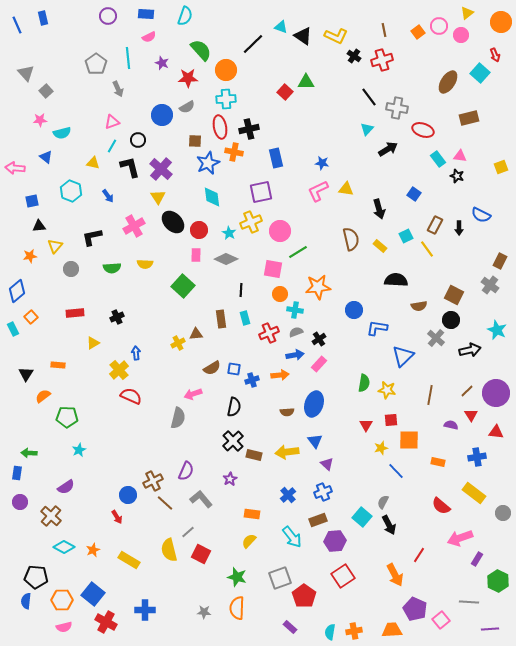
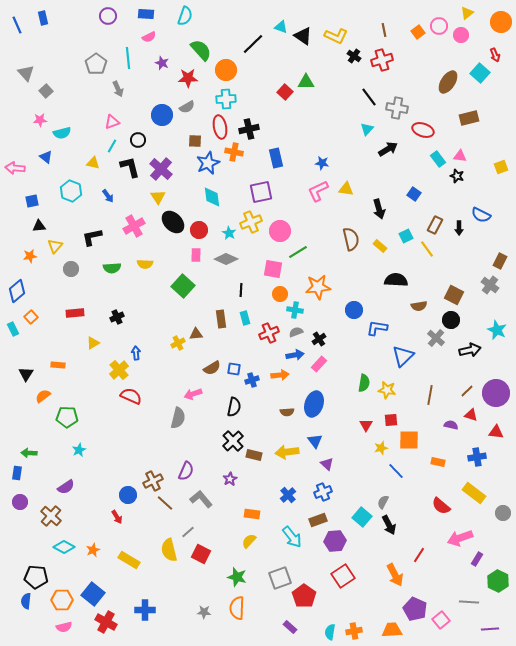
red triangle at (471, 415): rotated 40 degrees counterclockwise
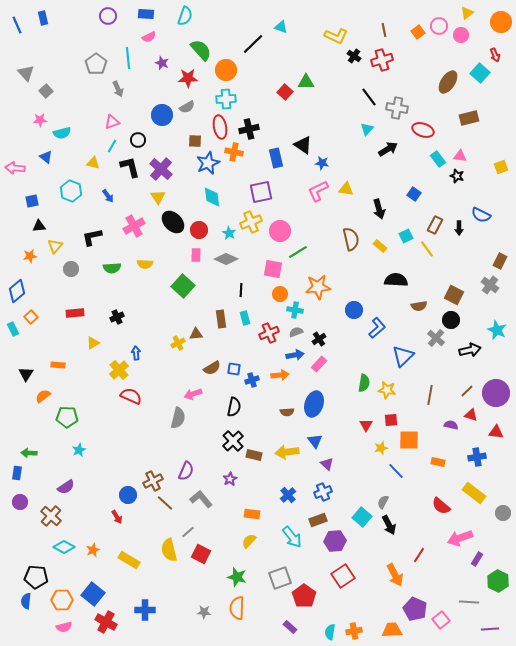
black triangle at (303, 36): moved 109 px down
blue L-shape at (377, 328): rotated 130 degrees clockwise
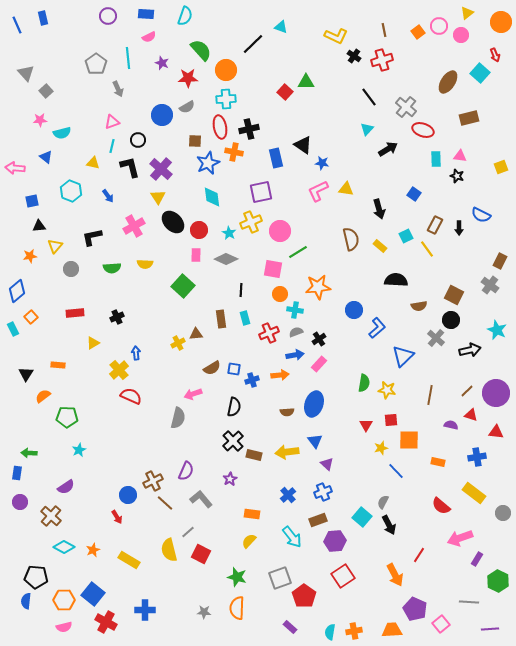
gray cross at (397, 108): moved 9 px right, 1 px up; rotated 30 degrees clockwise
cyan line at (112, 146): rotated 16 degrees counterclockwise
cyan rectangle at (438, 159): moved 2 px left; rotated 35 degrees clockwise
orange hexagon at (62, 600): moved 2 px right
pink square at (441, 620): moved 4 px down
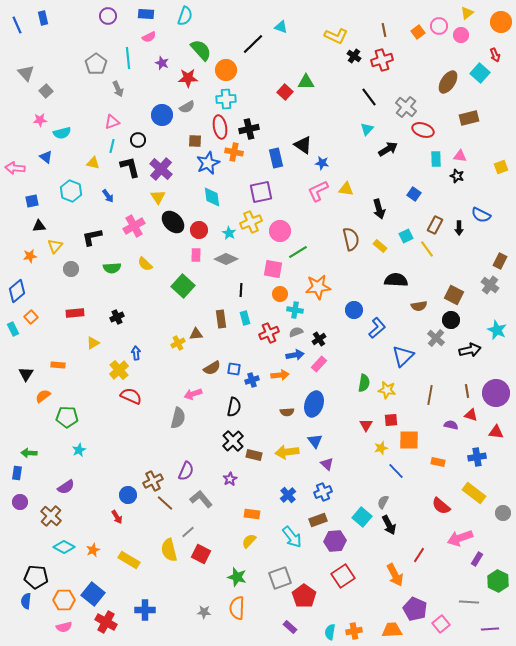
yellow semicircle at (145, 264): rotated 42 degrees clockwise
brown line at (467, 391): rotated 56 degrees counterclockwise
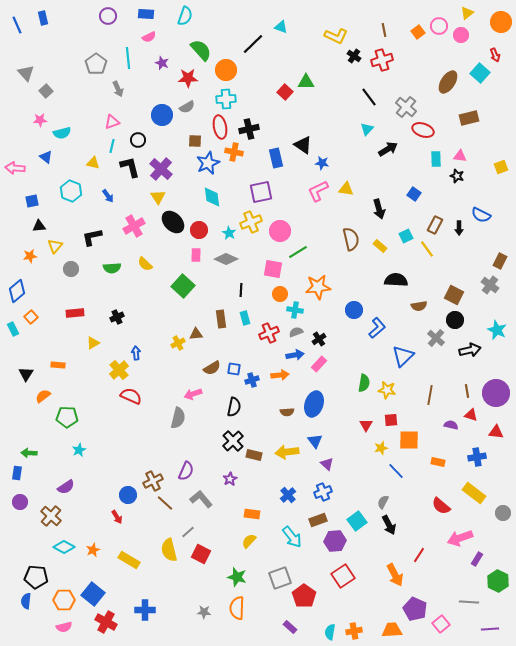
black circle at (451, 320): moved 4 px right
cyan square at (362, 517): moved 5 px left, 4 px down; rotated 12 degrees clockwise
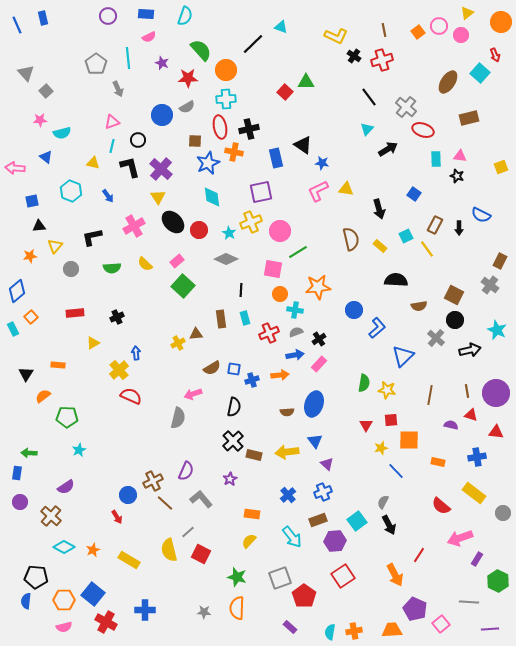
pink rectangle at (196, 255): moved 19 px left, 6 px down; rotated 48 degrees clockwise
